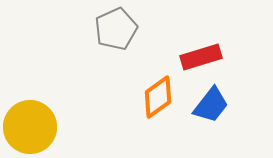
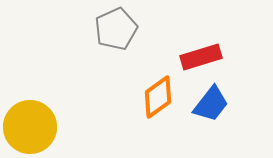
blue trapezoid: moved 1 px up
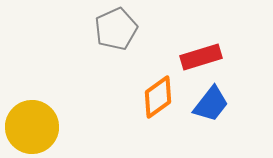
yellow circle: moved 2 px right
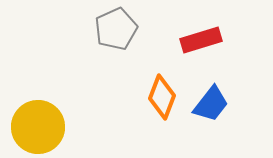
red rectangle: moved 17 px up
orange diamond: moved 4 px right; rotated 33 degrees counterclockwise
yellow circle: moved 6 px right
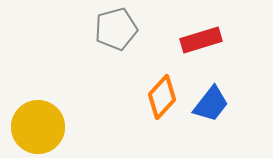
gray pentagon: rotated 9 degrees clockwise
orange diamond: rotated 21 degrees clockwise
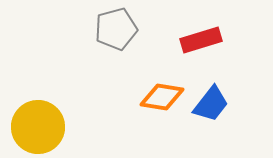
orange diamond: rotated 57 degrees clockwise
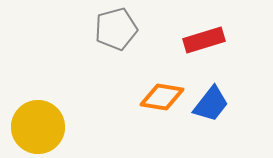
red rectangle: moved 3 px right
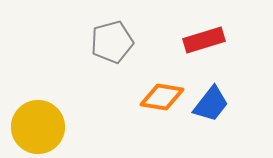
gray pentagon: moved 4 px left, 13 px down
